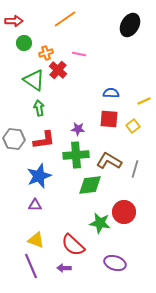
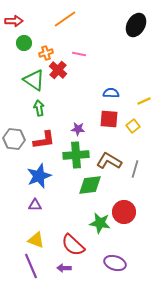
black ellipse: moved 6 px right
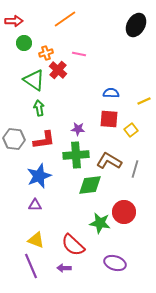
yellow square: moved 2 px left, 4 px down
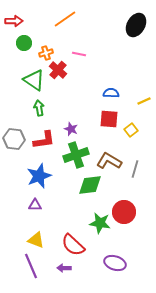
purple star: moved 7 px left; rotated 16 degrees clockwise
green cross: rotated 15 degrees counterclockwise
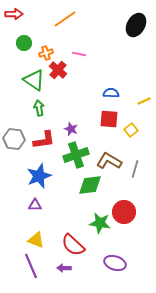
red arrow: moved 7 px up
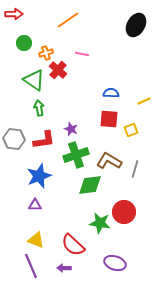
orange line: moved 3 px right, 1 px down
pink line: moved 3 px right
yellow square: rotated 16 degrees clockwise
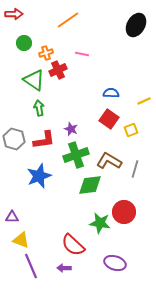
red cross: rotated 24 degrees clockwise
red square: rotated 30 degrees clockwise
gray hexagon: rotated 10 degrees clockwise
purple triangle: moved 23 px left, 12 px down
yellow triangle: moved 15 px left
